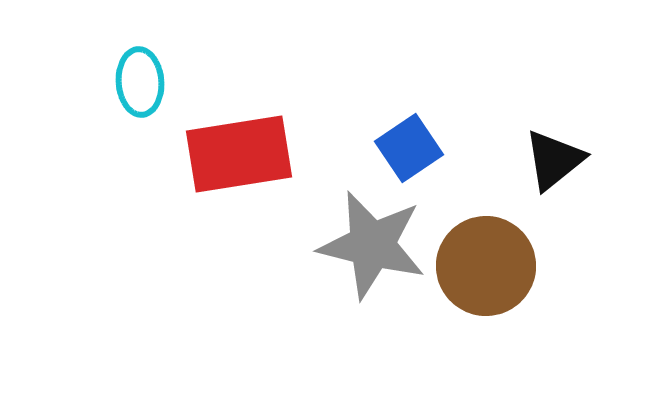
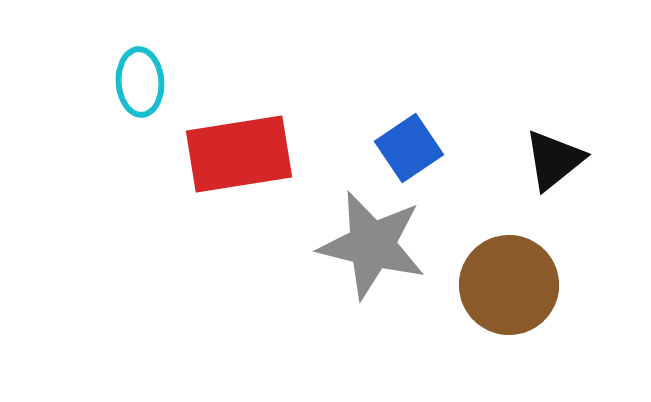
brown circle: moved 23 px right, 19 px down
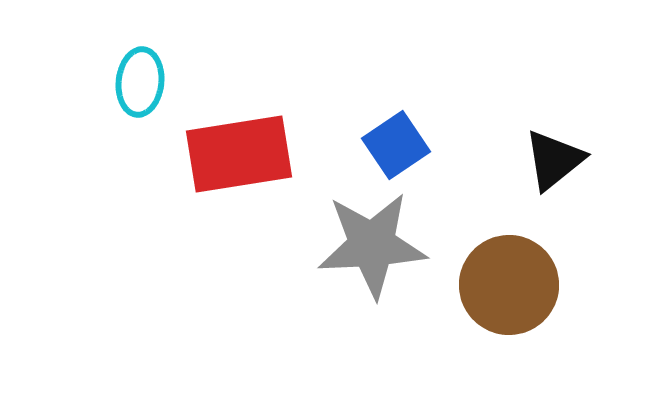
cyan ellipse: rotated 10 degrees clockwise
blue square: moved 13 px left, 3 px up
gray star: rotated 17 degrees counterclockwise
